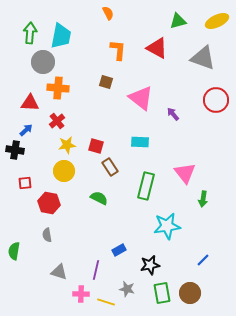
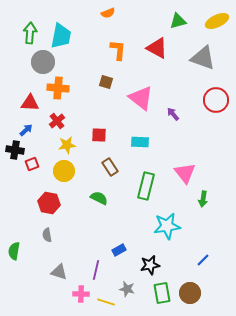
orange semicircle at (108, 13): rotated 96 degrees clockwise
red square at (96, 146): moved 3 px right, 11 px up; rotated 14 degrees counterclockwise
red square at (25, 183): moved 7 px right, 19 px up; rotated 16 degrees counterclockwise
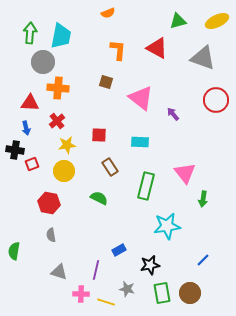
blue arrow at (26, 130): moved 2 px up; rotated 120 degrees clockwise
gray semicircle at (47, 235): moved 4 px right
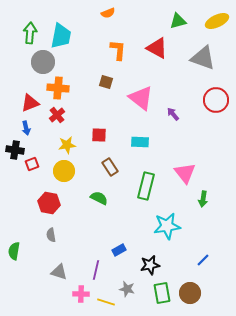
red triangle at (30, 103): rotated 24 degrees counterclockwise
red cross at (57, 121): moved 6 px up
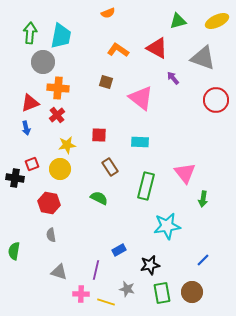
orange L-shape at (118, 50): rotated 60 degrees counterclockwise
purple arrow at (173, 114): moved 36 px up
black cross at (15, 150): moved 28 px down
yellow circle at (64, 171): moved 4 px left, 2 px up
brown circle at (190, 293): moved 2 px right, 1 px up
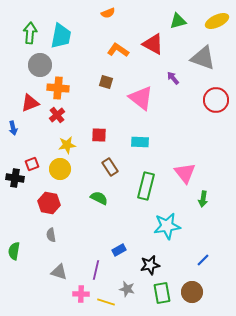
red triangle at (157, 48): moved 4 px left, 4 px up
gray circle at (43, 62): moved 3 px left, 3 px down
blue arrow at (26, 128): moved 13 px left
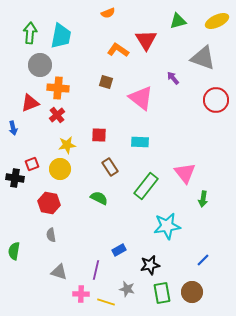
red triangle at (153, 44): moved 7 px left, 4 px up; rotated 30 degrees clockwise
green rectangle at (146, 186): rotated 24 degrees clockwise
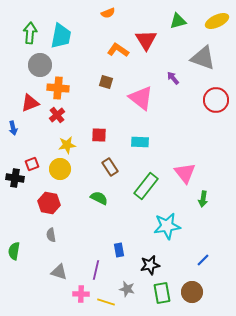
blue rectangle at (119, 250): rotated 72 degrees counterclockwise
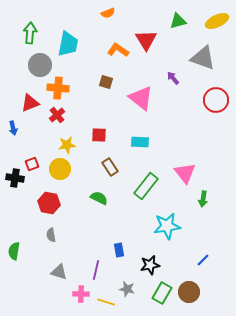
cyan trapezoid at (61, 36): moved 7 px right, 8 px down
brown circle at (192, 292): moved 3 px left
green rectangle at (162, 293): rotated 40 degrees clockwise
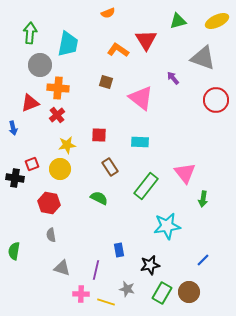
gray triangle at (59, 272): moved 3 px right, 4 px up
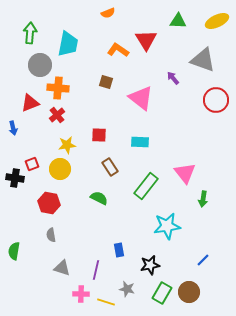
green triangle at (178, 21): rotated 18 degrees clockwise
gray triangle at (203, 58): moved 2 px down
